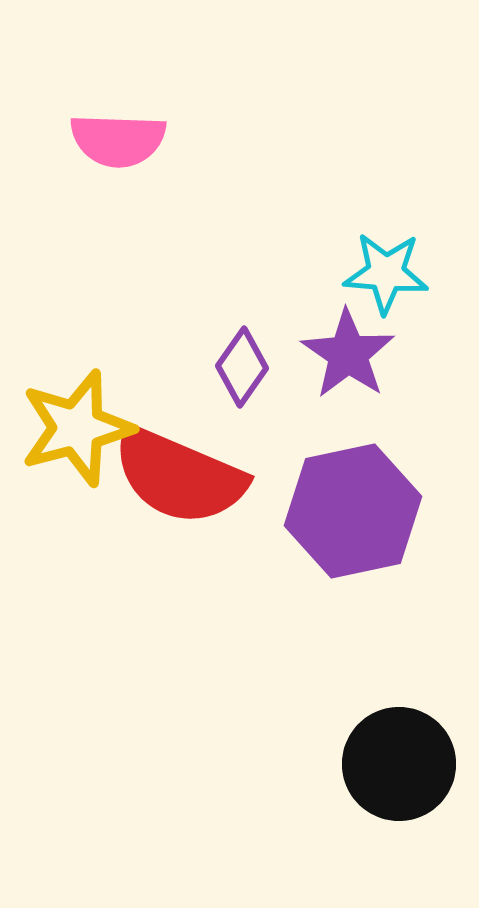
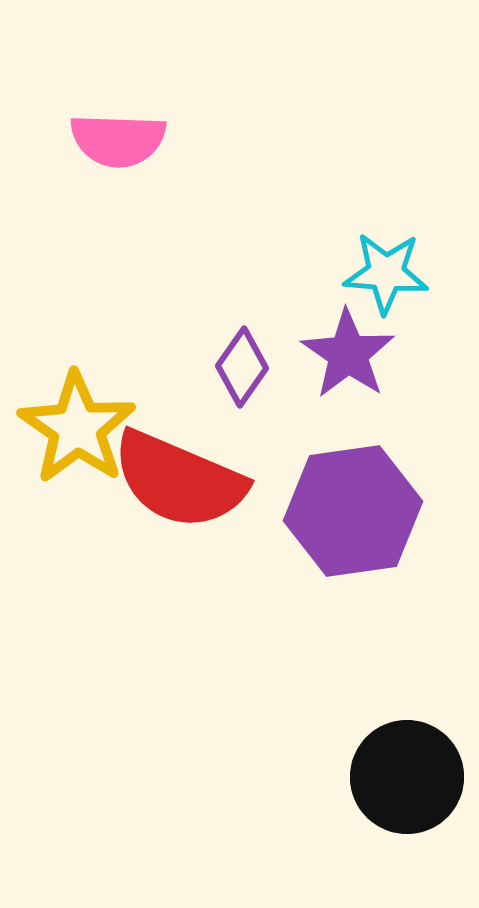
yellow star: rotated 22 degrees counterclockwise
red semicircle: moved 4 px down
purple hexagon: rotated 4 degrees clockwise
black circle: moved 8 px right, 13 px down
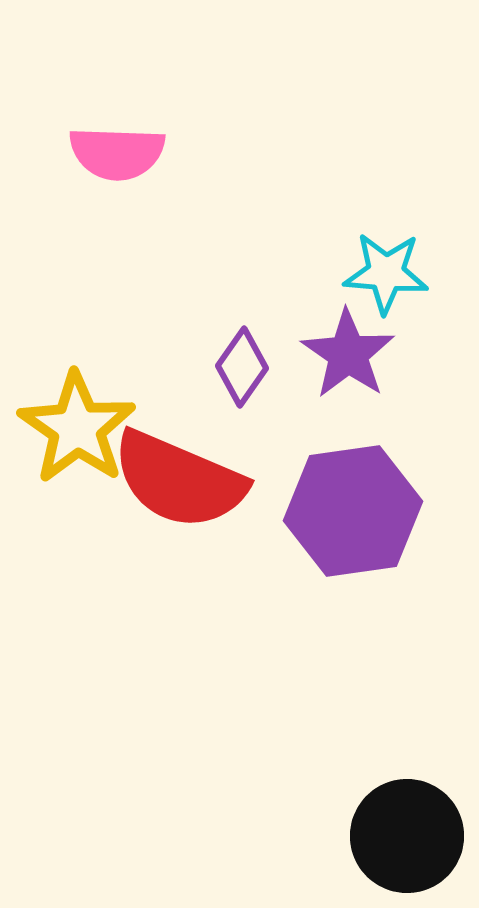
pink semicircle: moved 1 px left, 13 px down
black circle: moved 59 px down
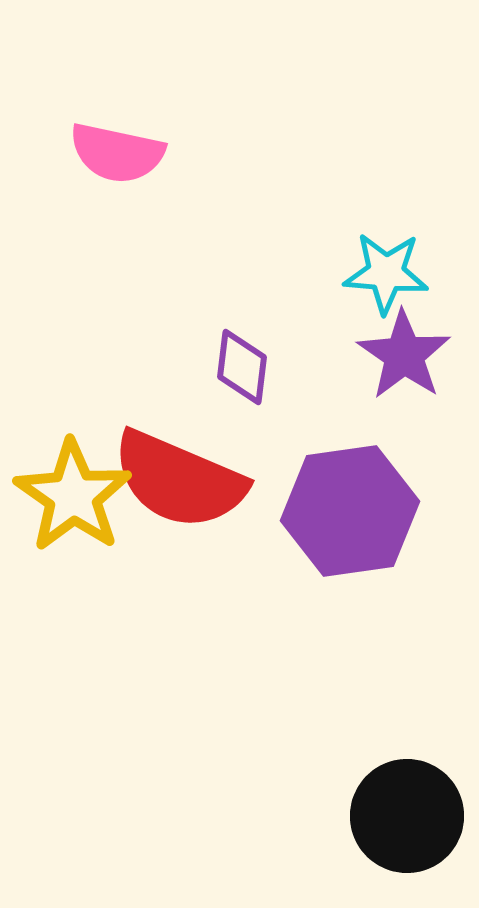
pink semicircle: rotated 10 degrees clockwise
purple star: moved 56 px right, 1 px down
purple diamond: rotated 28 degrees counterclockwise
yellow star: moved 4 px left, 68 px down
purple hexagon: moved 3 px left
black circle: moved 20 px up
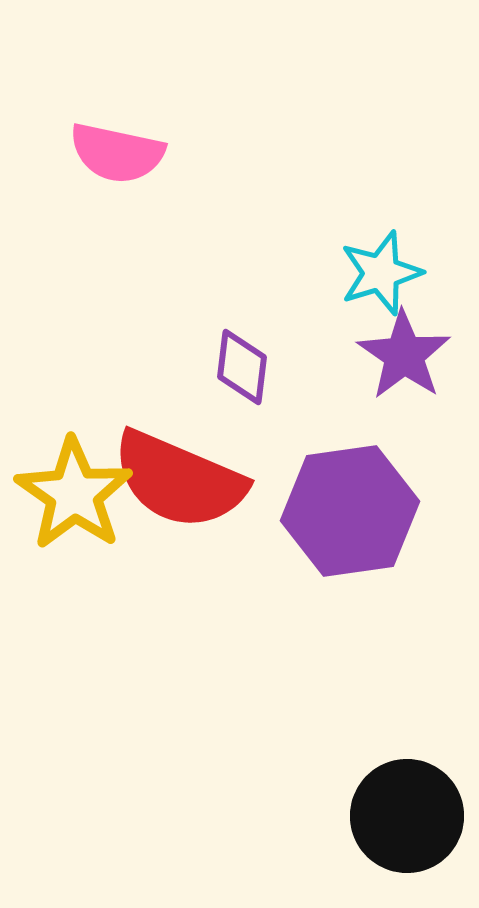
cyan star: moved 5 px left; rotated 22 degrees counterclockwise
yellow star: moved 1 px right, 2 px up
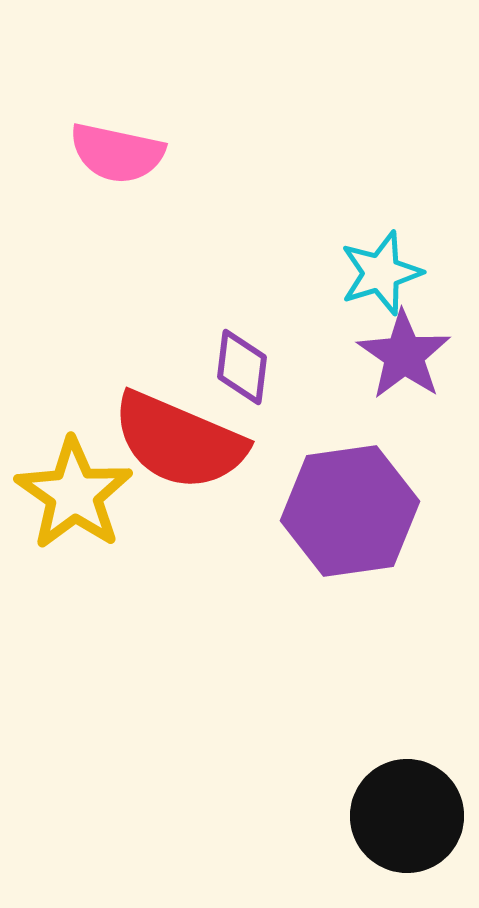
red semicircle: moved 39 px up
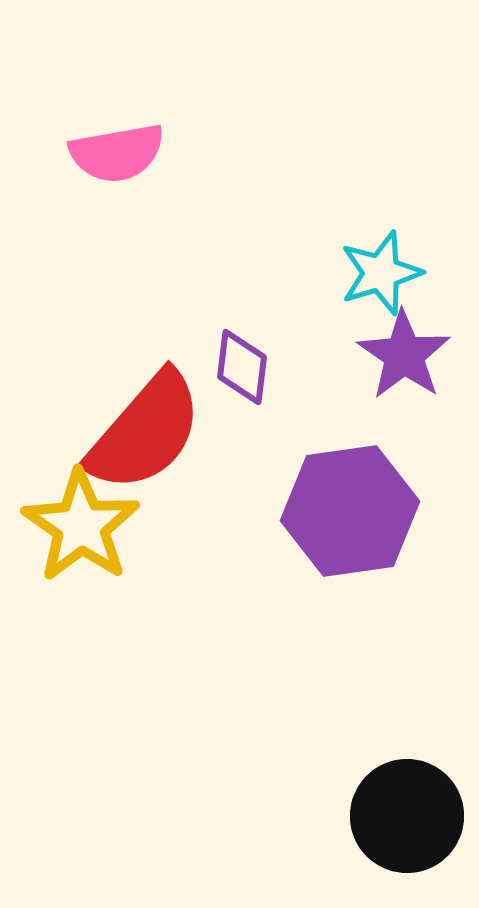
pink semicircle: rotated 22 degrees counterclockwise
red semicircle: moved 34 px left, 9 px up; rotated 72 degrees counterclockwise
yellow star: moved 7 px right, 32 px down
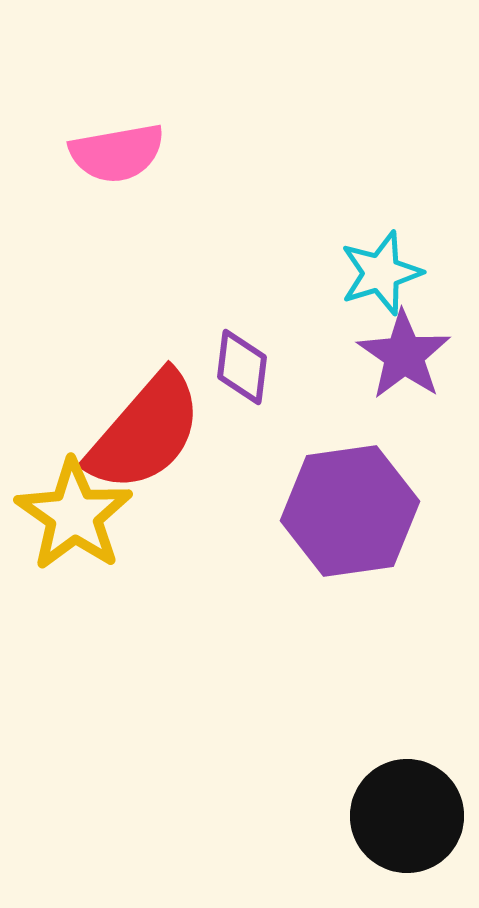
yellow star: moved 7 px left, 11 px up
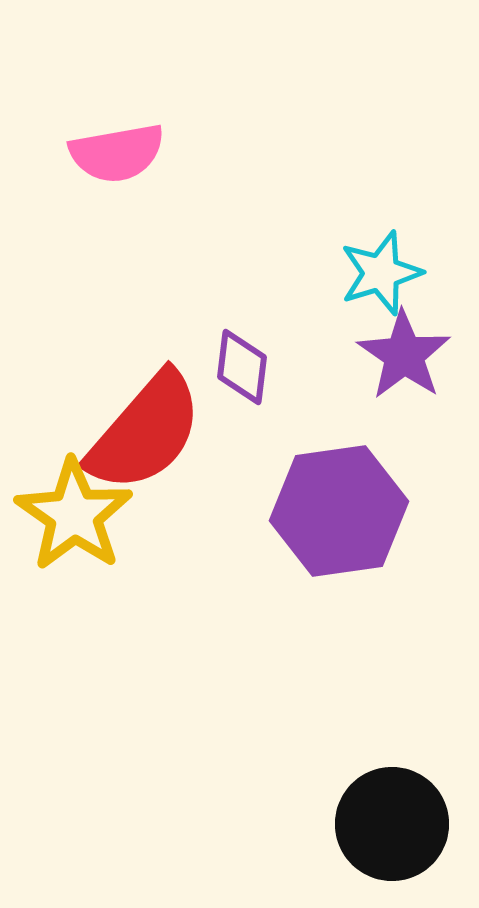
purple hexagon: moved 11 px left
black circle: moved 15 px left, 8 px down
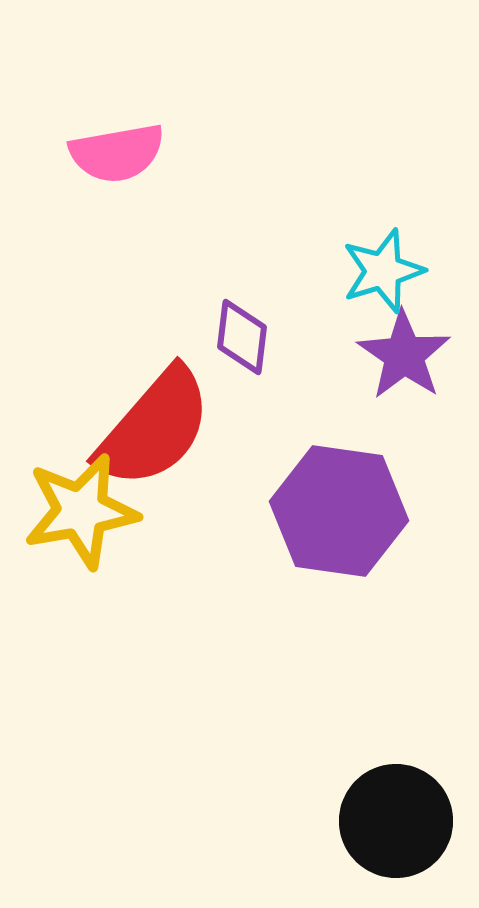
cyan star: moved 2 px right, 2 px up
purple diamond: moved 30 px up
red semicircle: moved 9 px right, 4 px up
purple hexagon: rotated 16 degrees clockwise
yellow star: moved 7 px right, 4 px up; rotated 27 degrees clockwise
black circle: moved 4 px right, 3 px up
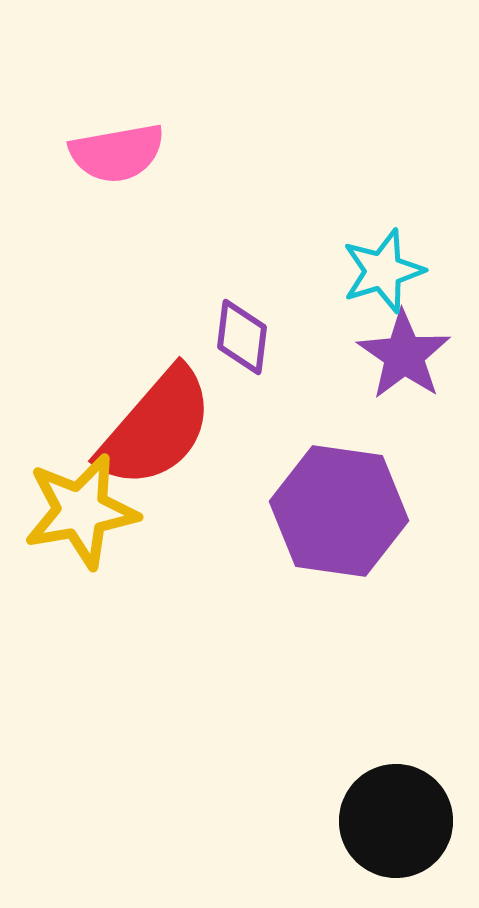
red semicircle: moved 2 px right
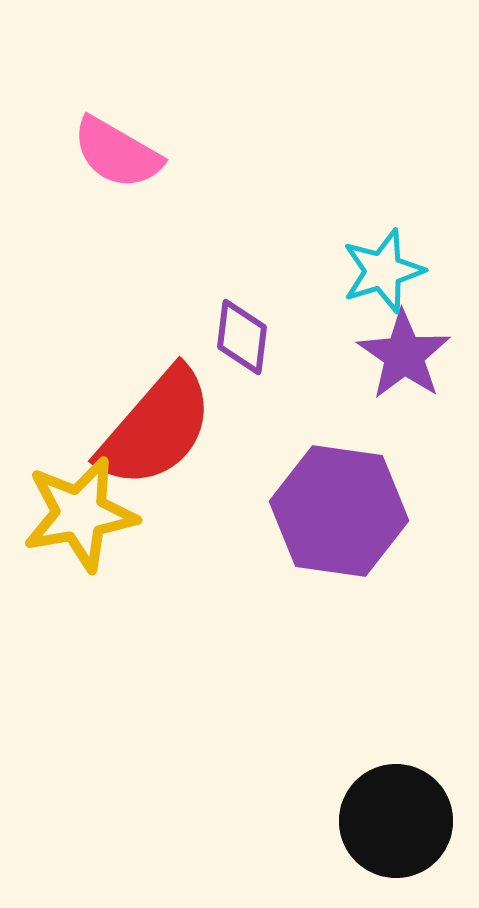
pink semicircle: rotated 40 degrees clockwise
yellow star: moved 1 px left, 3 px down
